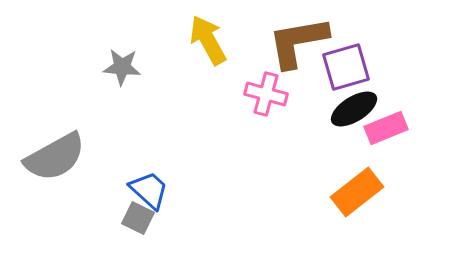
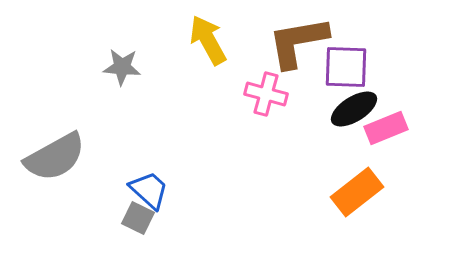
purple square: rotated 18 degrees clockwise
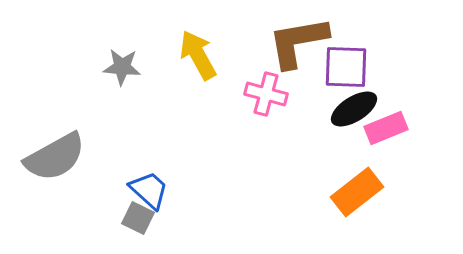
yellow arrow: moved 10 px left, 15 px down
